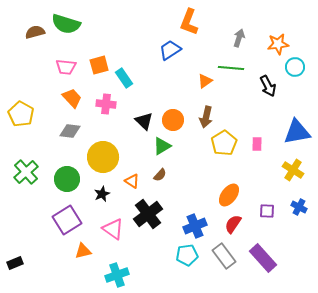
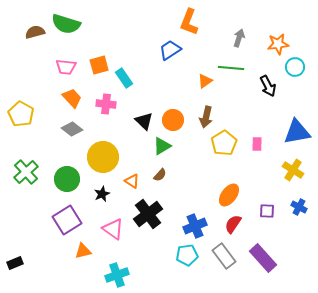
gray diamond at (70, 131): moved 2 px right, 2 px up; rotated 30 degrees clockwise
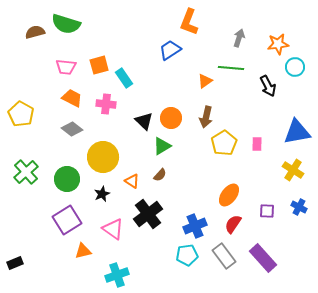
orange trapezoid at (72, 98): rotated 20 degrees counterclockwise
orange circle at (173, 120): moved 2 px left, 2 px up
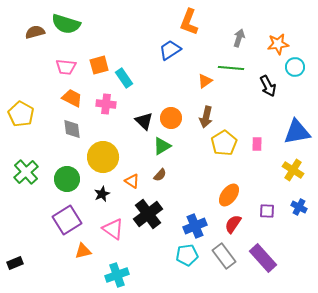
gray diamond at (72, 129): rotated 45 degrees clockwise
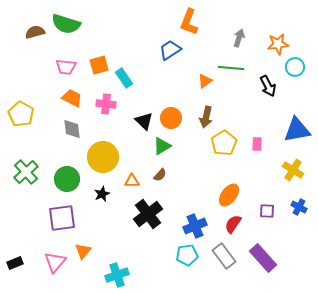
blue triangle at (297, 132): moved 2 px up
orange triangle at (132, 181): rotated 35 degrees counterclockwise
purple square at (67, 220): moved 5 px left, 2 px up; rotated 24 degrees clockwise
pink triangle at (113, 229): moved 58 px left, 33 px down; rotated 35 degrees clockwise
orange triangle at (83, 251): rotated 36 degrees counterclockwise
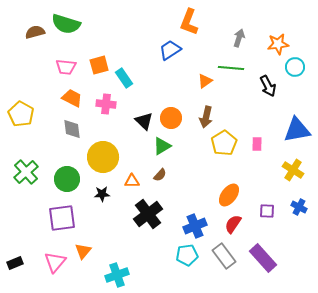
black star at (102, 194): rotated 21 degrees clockwise
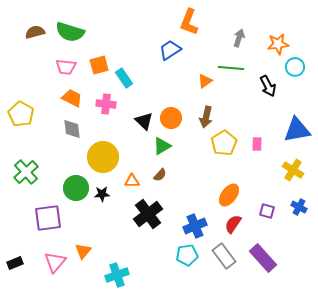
green semicircle at (66, 24): moved 4 px right, 8 px down
green circle at (67, 179): moved 9 px right, 9 px down
purple square at (267, 211): rotated 14 degrees clockwise
purple square at (62, 218): moved 14 px left
